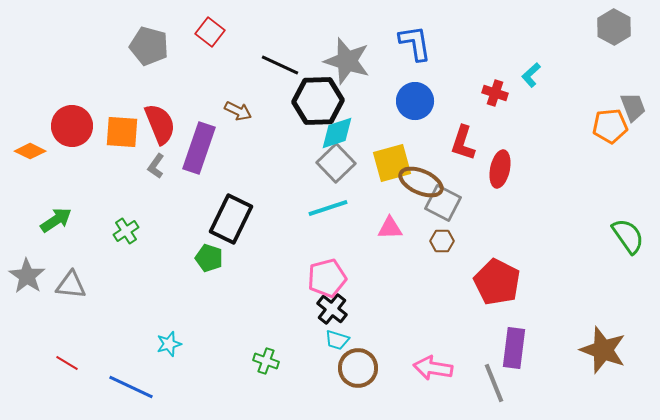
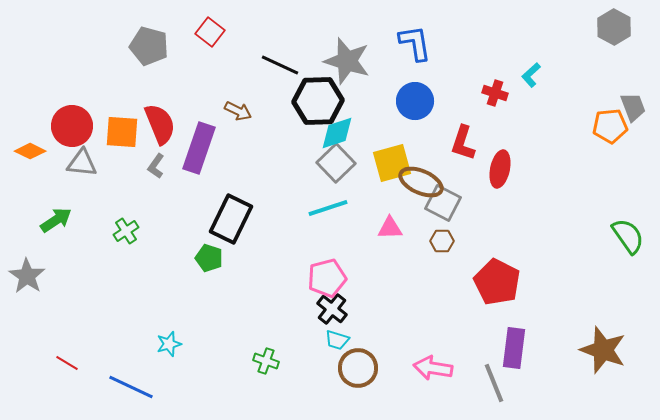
gray triangle at (71, 285): moved 11 px right, 122 px up
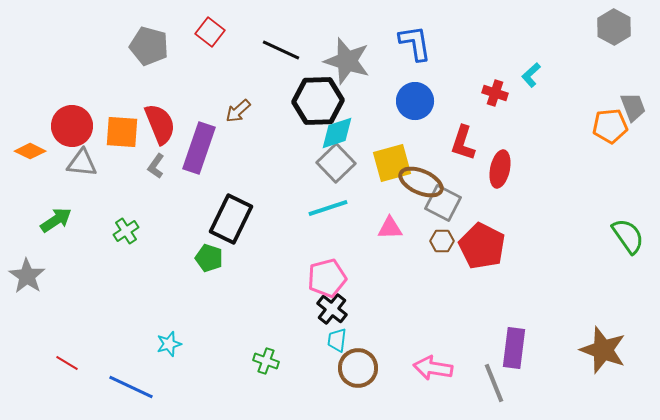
black line at (280, 65): moved 1 px right, 15 px up
brown arrow at (238, 111): rotated 112 degrees clockwise
red pentagon at (497, 282): moved 15 px left, 36 px up
cyan trapezoid at (337, 340): rotated 80 degrees clockwise
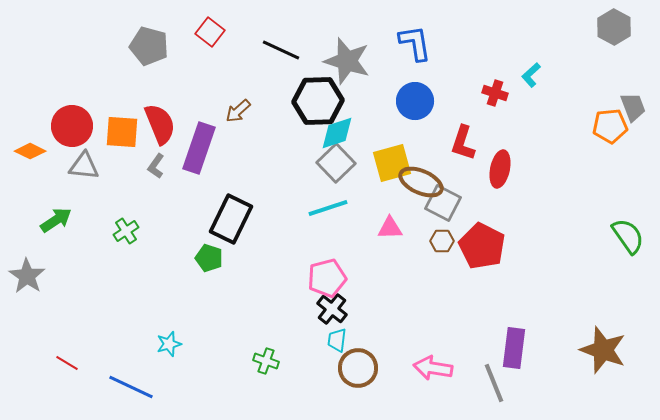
gray triangle at (82, 163): moved 2 px right, 3 px down
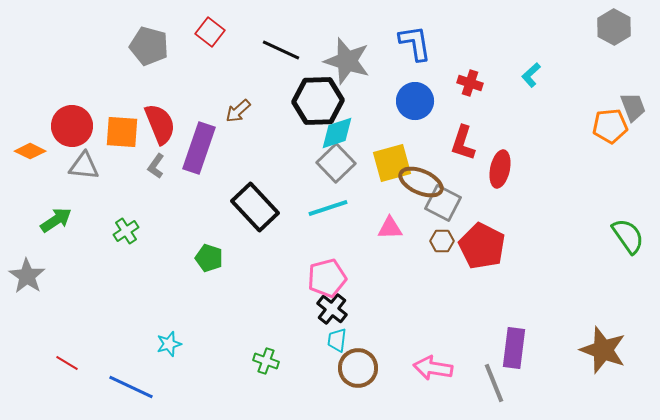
red cross at (495, 93): moved 25 px left, 10 px up
black rectangle at (231, 219): moved 24 px right, 12 px up; rotated 69 degrees counterclockwise
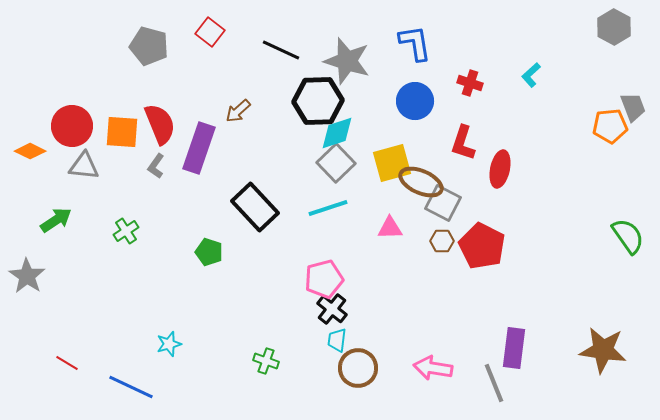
green pentagon at (209, 258): moved 6 px up
pink pentagon at (327, 278): moved 3 px left, 1 px down
brown star at (603, 350): rotated 12 degrees counterclockwise
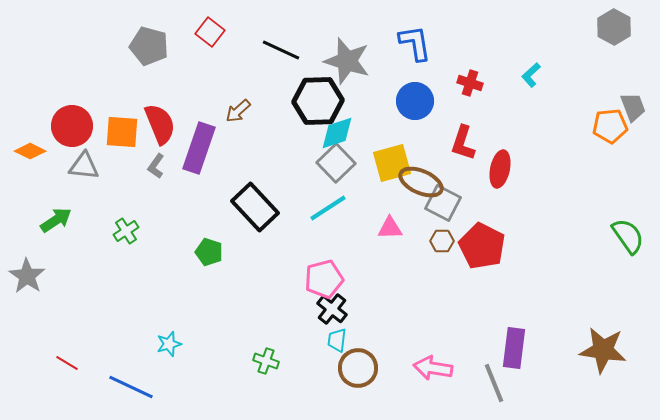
cyan line at (328, 208): rotated 15 degrees counterclockwise
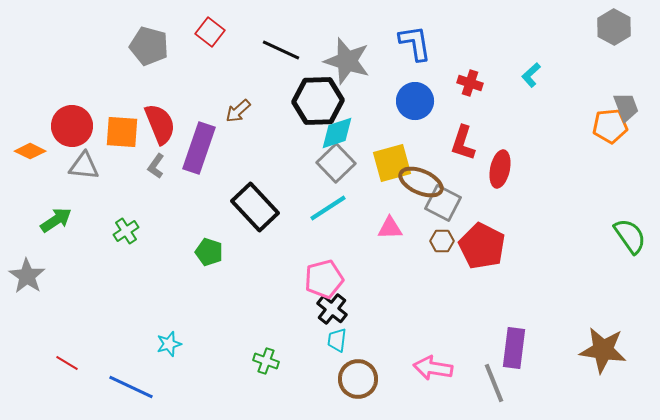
gray trapezoid at (633, 107): moved 7 px left
green semicircle at (628, 236): moved 2 px right
brown circle at (358, 368): moved 11 px down
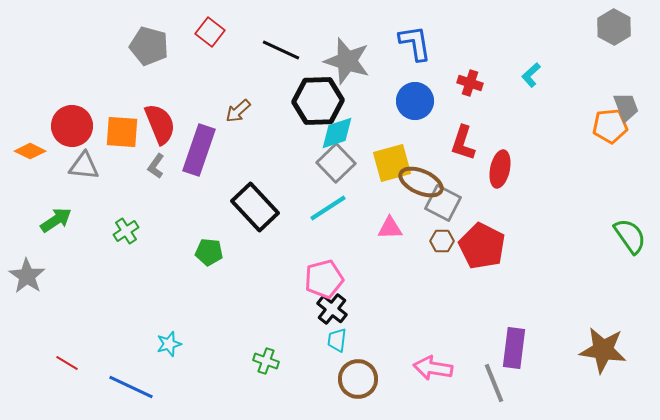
purple rectangle at (199, 148): moved 2 px down
green pentagon at (209, 252): rotated 12 degrees counterclockwise
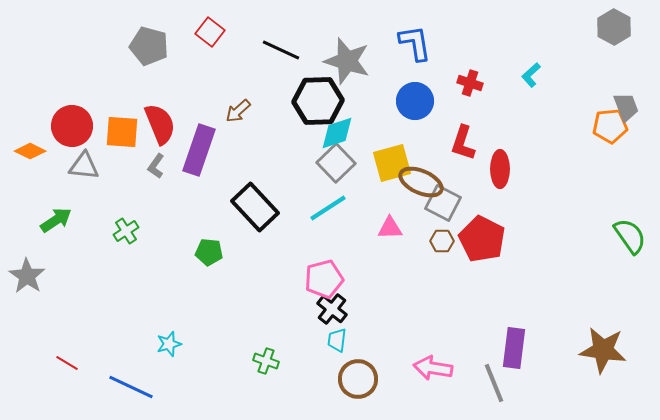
red ellipse at (500, 169): rotated 12 degrees counterclockwise
red pentagon at (482, 246): moved 7 px up
